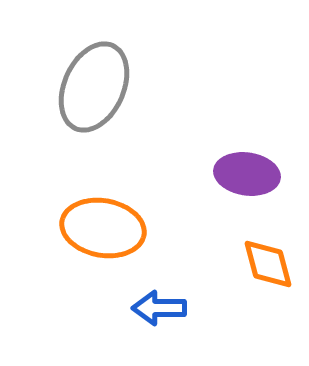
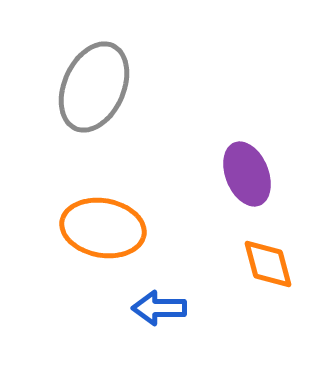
purple ellipse: rotated 60 degrees clockwise
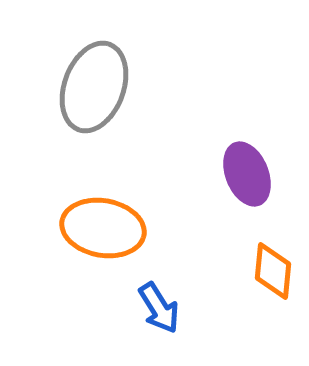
gray ellipse: rotated 4 degrees counterclockwise
orange diamond: moved 5 px right, 7 px down; rotated 20 degrees clockwise
blue arrow: rotated 122 degrees counterclockwise
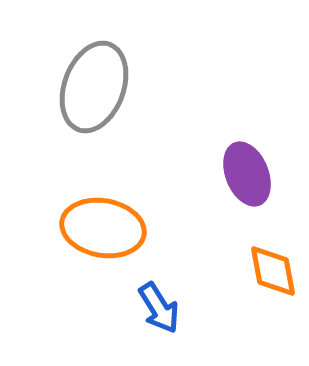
orange diamond: rotated 16 degrees counterclockwise
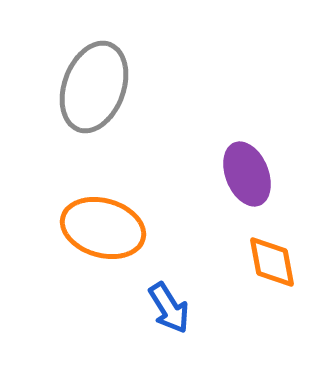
orange ellipse: rotated 6 degrees clockwise
orange diamond: moved 1 px left, 9 px up
blue arrow: moved 10 px right
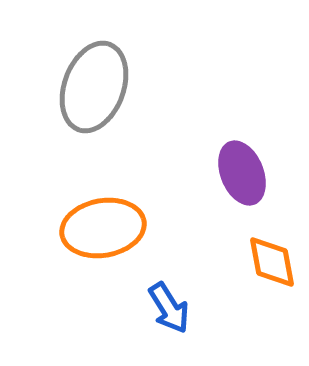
purple ellipse: moved 5 px left, 1 px up
orange ellipse: rotated 26 degrees counterclockwise
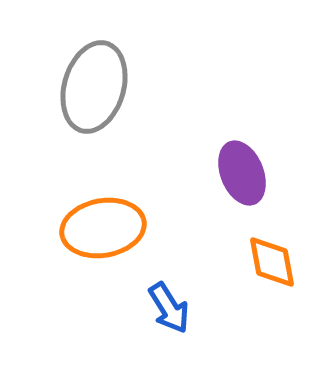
gray ellipse: rotated 4 degrees counterclockwise
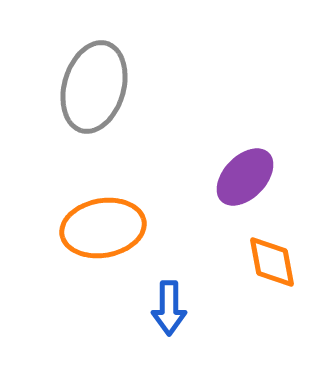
purple ellipse: moved 3 px right, 4 px down; rotated 66 degrees clockwise
blue arrow: rotated 32 degrees clockwise
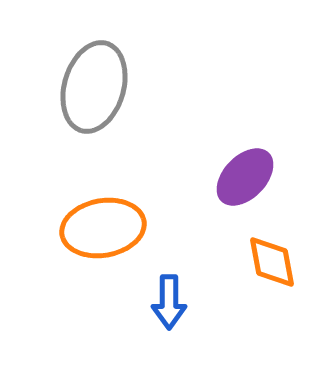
blue arrow: moved 6 px up
